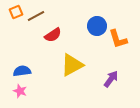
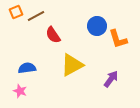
red semicircle: rotated 90 degrees clockwise
blue semicircle: moved 5 px right, 3 px up
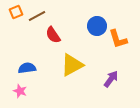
brown line: moved 1 px right
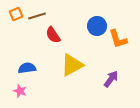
orange square: moved 2 px down
brown line: rotated 12 degrees clockwise
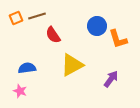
orange square: moved 4 px down
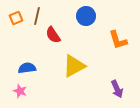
brown line: rotated 60 degrees counterclockwise
blue circle: moved 11 px left, 10 px up
orange L-shape: moved 1 px down
yellow triangle: moved 2 px right, 1 px down
purple arrow: moved 6 px right, 10 px down; rotated 120 degrees clockwise
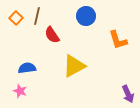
orange square: rotated 24 degrees counterclockwise
red semicircle: moved 1 px left
purple arrow: moved 11 px right, 5 px down
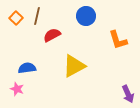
red semicircle: rotated 96 degrees clockwise
pink star: moved 3 px left, 2 px up
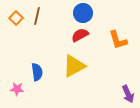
blue circle: moved 3 px left, 3 px up
red semicircle: moved 28 px right
blue semicircle: moved 10 px right, 4 px down; rotated 90 degrees clockwise
pink star: rotated 16 degrees counterclockwise
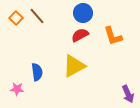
brown line: rotated 54 degrees counterclockwise
orange L-shape: moved 5 px left, 4 px up
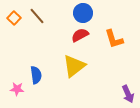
orange square: moved 2 px left
orange L-shape: moved 1 px right, 3 px down
yellow triangle: rotated 10 degrees counterclockwise
blue semicircle: moved 1 px left, 3 px down
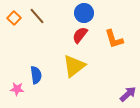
blue circle: moved 1 px right
red semicircle: rotated 24 degrees counterclockwise
purple arrow: rotated 108 degrees counterclockwise
